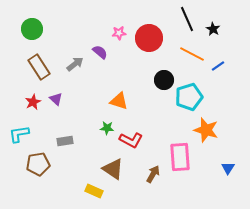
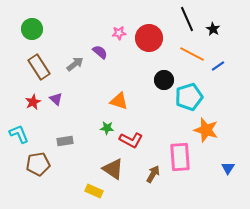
cyan L-shape: rotated 75 degrees clockwise
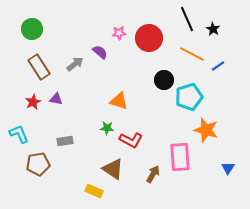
purple triangle: rotated 32 degrees counterclockwise
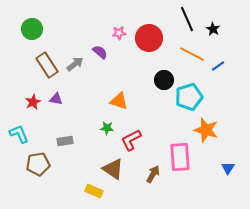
brown rectangle: moved 8 px right, 2 px up
red L-shape: rotated 125 degrees clockwise
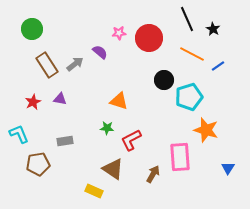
purple triangle: moved 4 px right
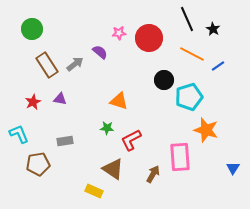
blue triangle: moved 5 px right
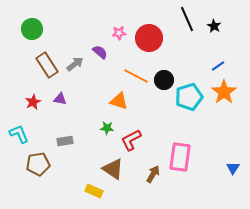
black star: moved 1 px right, 3 px up
orange line: moved 56 px left, 22 px down
orange star: moved 18 px right, 38 px up; rotated 20 degrees clockwise
pink rectangle: rotated 12 degrees clockwise
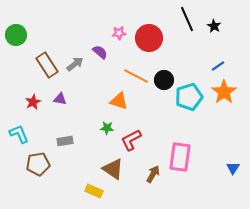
green circle: moved 16 px left, 6 px down
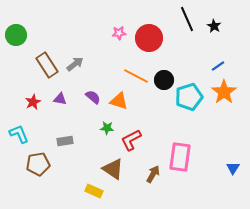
purple semicircle: moved 7 px left, 45 px down
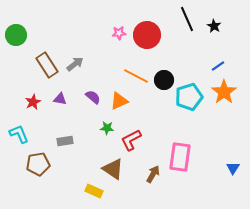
red circle: moved 2 px left, 3 px up
orange triangle: rotated 42 degrees counterclockwise
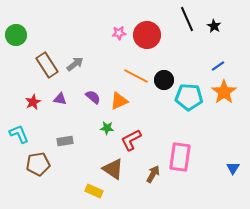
cyan pentagon: rotated 20 degrees clockwise
